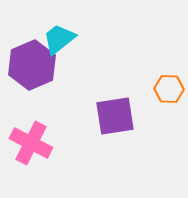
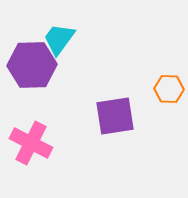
cyan trapezoid: rotated 15 degrees counterclockwise
purple hexagon: rotated 21 degrees clockwise
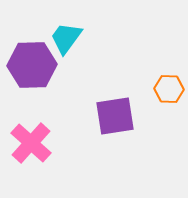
cyan trapezoid: moved 7 px right, 1 px up
pink cross: rotated 15 degrees clockwise
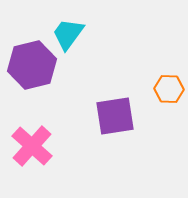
cyan trapezoid: moved 2 px right, 4 px up
purple hexagon: rotated 12 degrees counterclockwise
pink cross: moved 1 px right, 3 px down
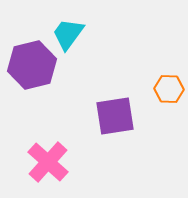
pink cross: moved 16 px right, 16 px down
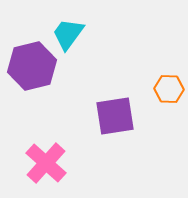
purple hexagon: moved 1 px down
pink cross: moved 2 px left, 1 px down
